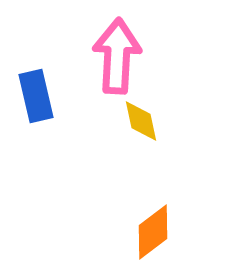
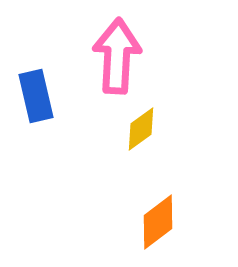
yellow diamond: moved 8 px down; rotated 66 degrees clockwise
orange diamond: moved 5 px right, 10 px up
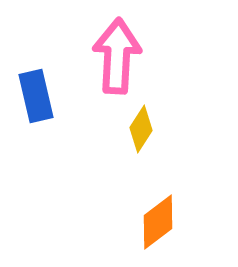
yellow diamond: rotated 21 degrees counterclockwise
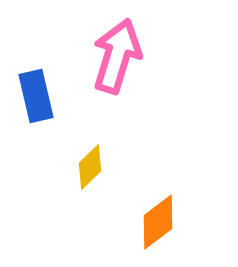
pink arrow: rotated 14 degrees clockwise
yellow diamond: moved 51 px left, 38 px down; rotated 12 degrees clockwise
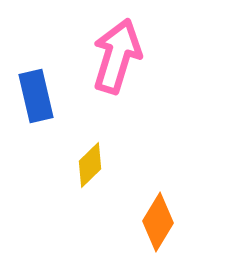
yellow diamond: moved 2 px up
orange diamond: rotated 22 degrees counterclockwise
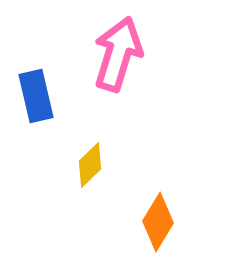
pink arrow: moved 1 px right, 2 px up
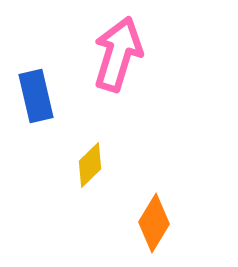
orange diamond: moved 4 px left, 1 px down
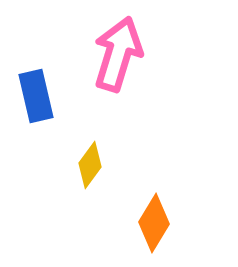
yellow diamond: rotated 9 degrees counterclockwise
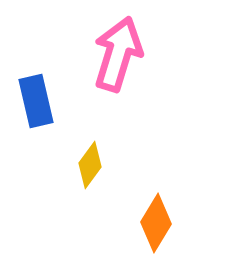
blue rectangle: moved 5 px down
orange diamond: moved 2 px right
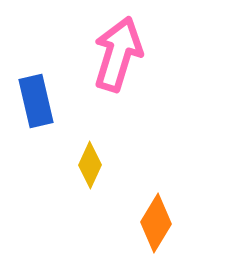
yellow diamond: rotated 12 degrees counterclockwise
